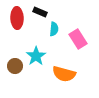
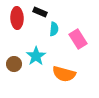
brown circle: moved 1 px left, 2 px up
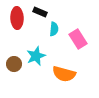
cyan star: rotated 12 degrees clockwise
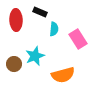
red ellipse: moved 1 px left, 2 px down
cyan star: moved 1 px left
orange semicircle: moved 1 px left, 1 px down; rotated 30 degrees counterclockwise
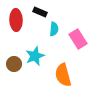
orange semicircle: rotated 90 degrees clockwise
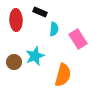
brown circle: moved 2 px up
orange semicircle: rotated 150 degrees counterclockwise
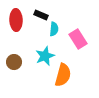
black rectangle: moved 1 px right, 3 px down
cyan star: moved 10 px right
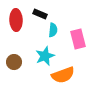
black rectangle: moved 1 px left, 1 px up
cyan semicircle: moved 1 px left, 1 px down
pink rectangle: rotated 18 degrees clockwise
orange semicircle: rotated 55 degrees clockwise
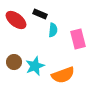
red ellipse: rotated 50 degrees counterclockwise
cyan star: moved 10 px left, 10 px down
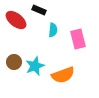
black rectangle: moved 1 px left, 4 px up
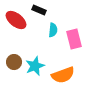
pink rectangle: moved 4 px left
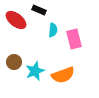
cyan star: moved 5 px down
